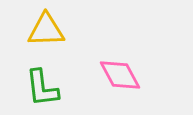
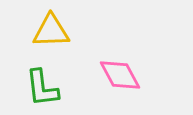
yellow triangle: moved 5 px right, 1 px down
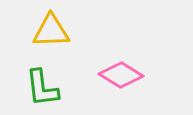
pink diamond: moved 1 px right; rotated 30 degrees counterclockwise
